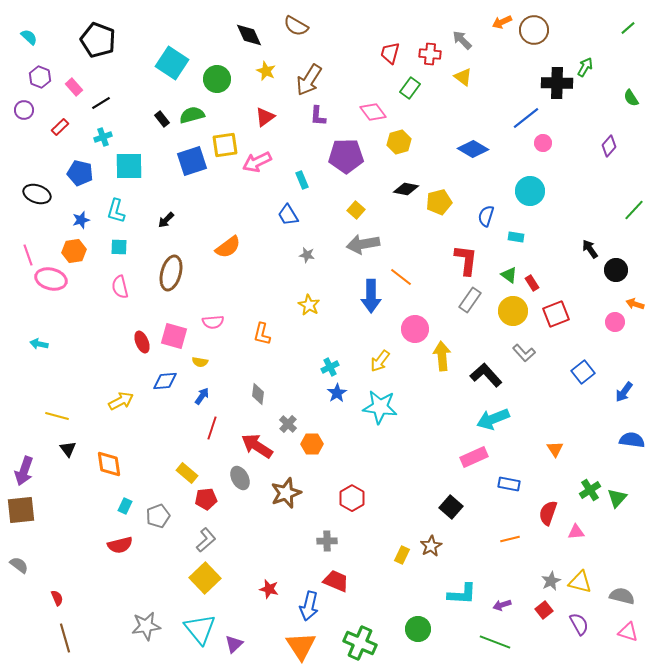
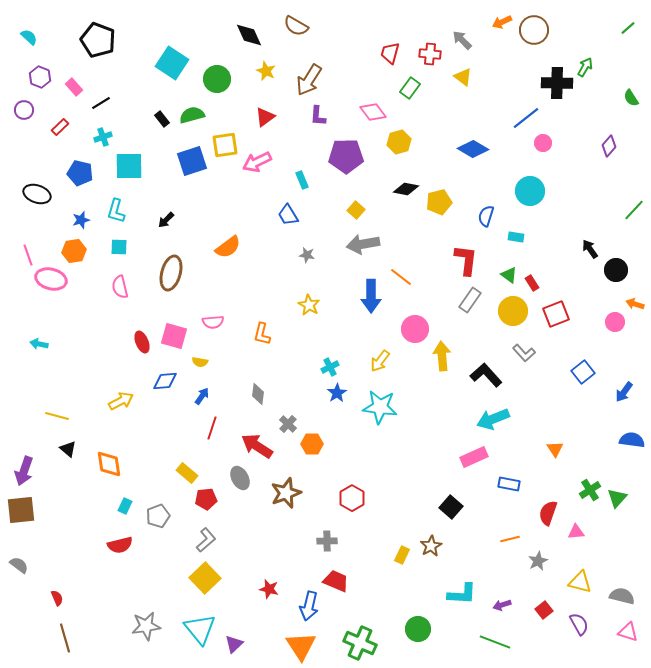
black triangle at (68, 449): rotated 12 degrees counterclockwise
gray star at (551, 581): moved 13 px left, 20 px up
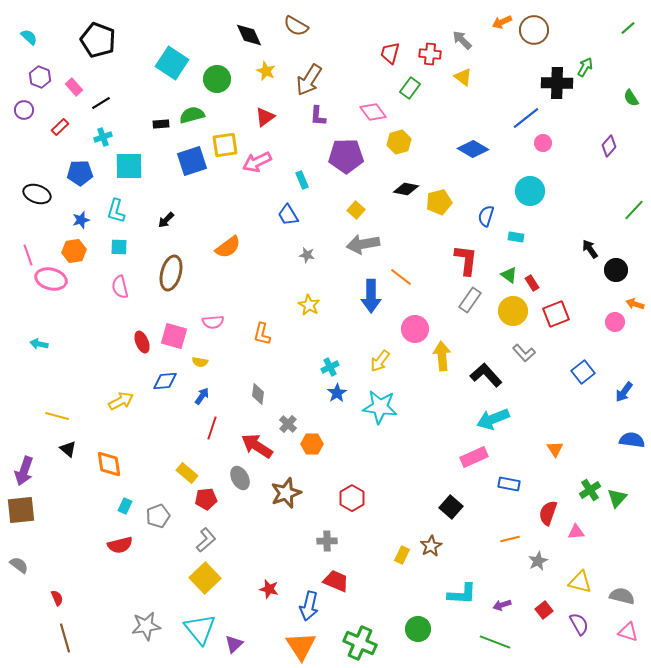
black rectangle at (162, 119): moved 1 px left, 5 px down; rotated 56 degrees counterclockwise
blue pentagon at (80, 173): rotated 15 degrees counterclockwise
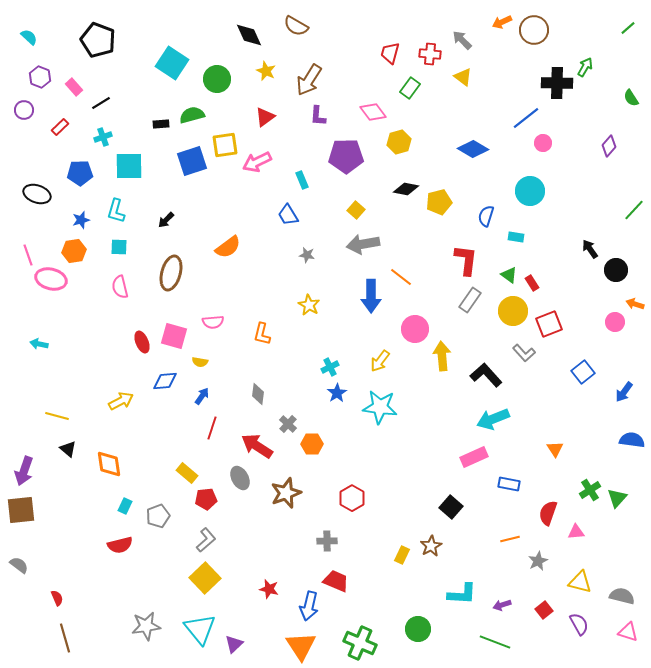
red square at (556, 314): moved 7 px left, 10 px down
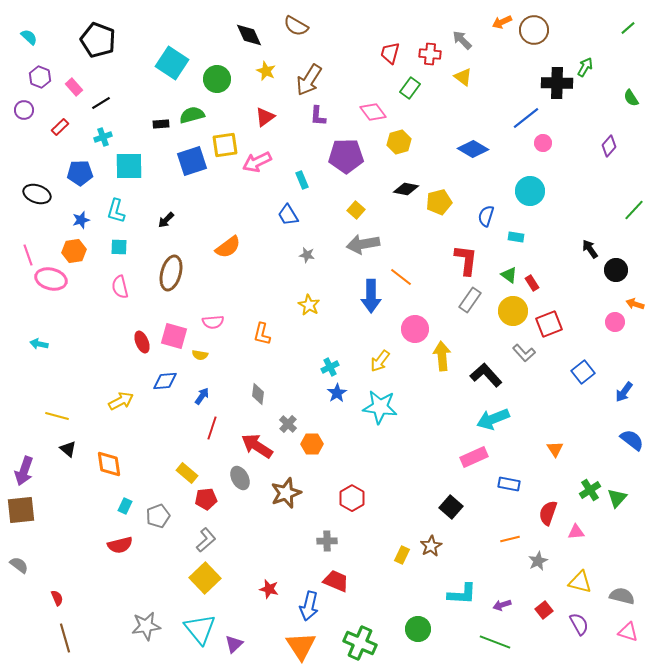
yellow semicircle at (200, 362): moved 7 px up
blue semicircle at (632, 440): rotated 30 degrees clockwise
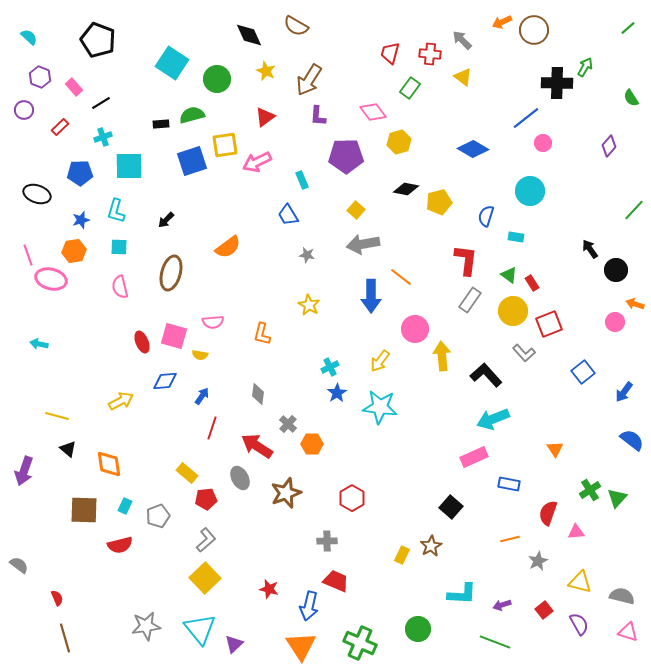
brown square at (21, 510): moved 63 px right; rotated 8 degrees clockwise
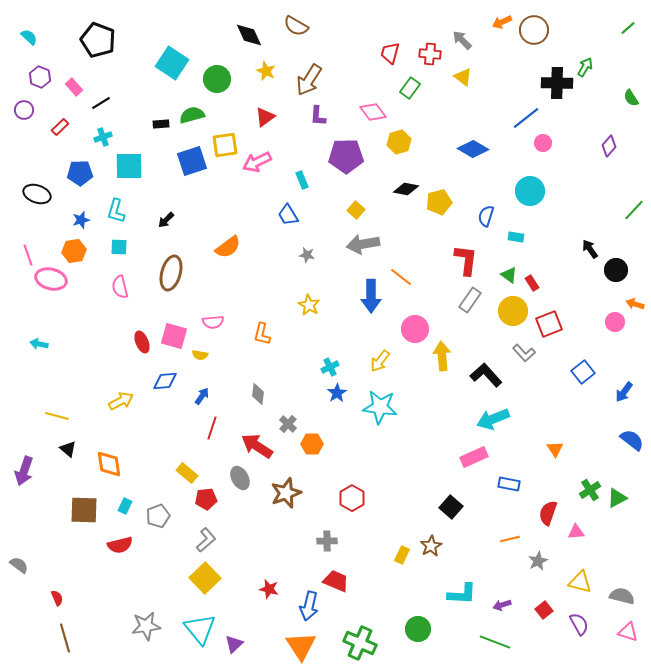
green triangle at (617, 498): rotated 20 degrees clockwise
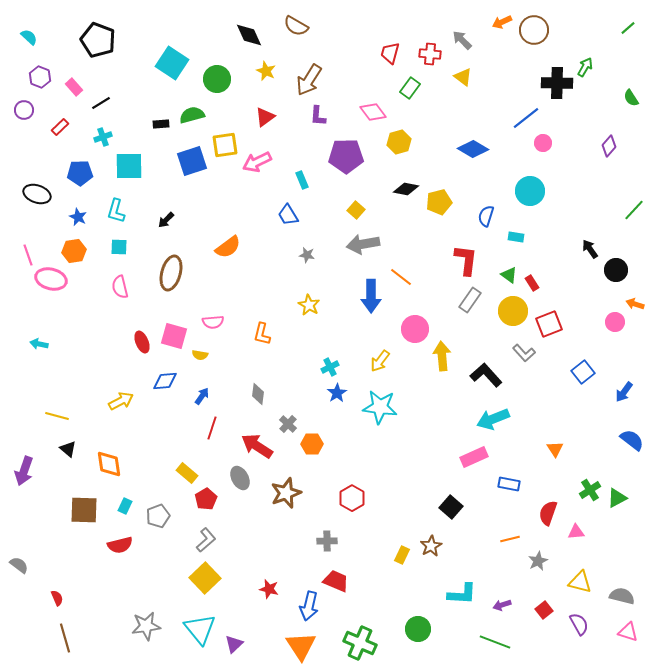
blue star at (81, 220): moved 3 px left, 3 px up; rotated 30 degrees counterclockwise
red pentagon at (206, 499): rotated 25 degrees counterclockwise
